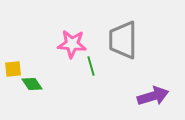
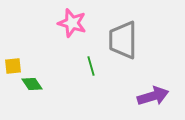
pink star: moved 21 px up; rotated 12 degrees clockwise
yellow square: moved 3 px up
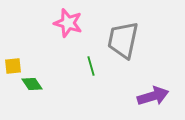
pink star: moved 4 px left
gray trapezoid: rotated 12 degrees clockwise
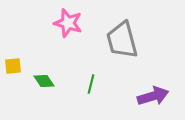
gray trapezoid: moved 1 px left; rotated 27 degrees counterclockwise
green line: moved 18 px down; rotated 30 degrees clockwise
green diamond: moved 12 px right, 3 px up
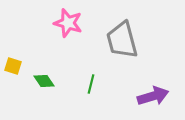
yellow square: rotated 24 degrees clockwise
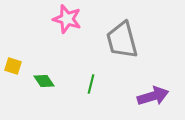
pink star: moved 1 px left, 4 px up
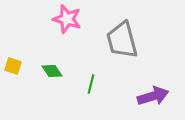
green diamond: moved 8 px right, 10 px up
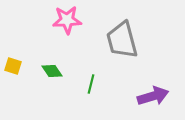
pink star: moved 1 px down; rotated 20 degrees counterclockwise
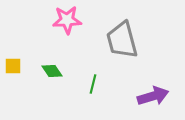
yellow square: rotated 18 degrees counterclockwise
green line: moved 2 px right
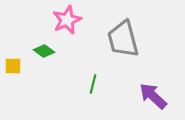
pink star: rotated 20 degrees counterclockwise
gray trapezoid: moved 1 px right, 1 px up
green diamond: moved 8 px left, 20 px up; rotated 20 degrees counterclockwise
purple arrow: rotated 120 degrees counterclockwise
